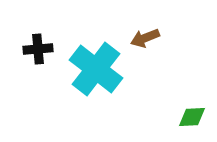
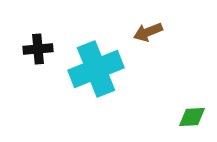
brown arrow: moved 3 px right, 6 px up
cyan cross: rotated 30 degrees clockwise
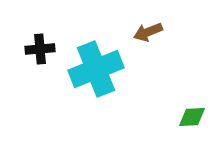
black cross: moved 2 px right
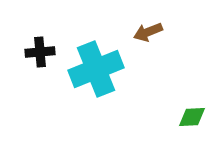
black cross: moved 3 px down
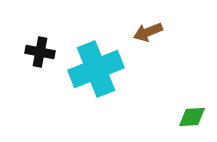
black cross: rotated 16 degrees clockwise
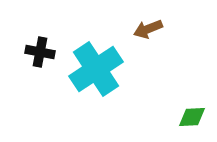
brown arrow: moved 3 px up
cyan cross: rotated 12 degrees counterclockwise
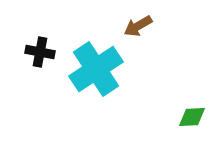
brown arrow: moved 10 px left, 3 px up; rotated 8 degrees counterclockwise
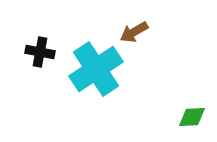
brown arrow: moved 4 px left, 6 px down
